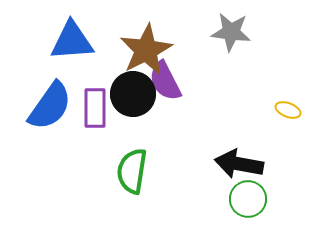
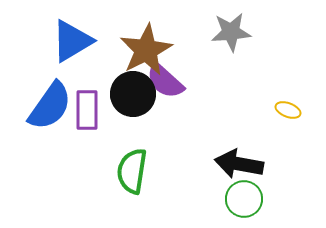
gray star: rotated 12 degrees counterclockwise
blue triangle: rotated 27 degrees counterclockwise
purple semicircle: rotated 21 degrees counterclockwise
purple rectangle: moved 8 px left, 2 px down
green circle: moved 4 px left
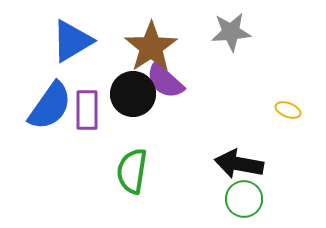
brown star: moved 5 px right, 3 px up; rotated 6 degrees counterclockwise
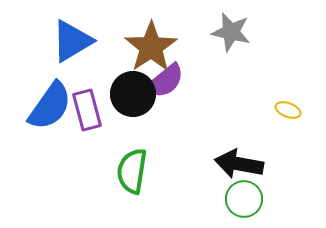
gray star: rotated 18 degrees clockwise
purple semicircle: rotated 81 degrees counterclockwise
purple rectangle: rotated 15 degrees counterclockwise
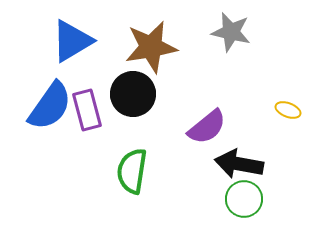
brown star: rotated 24 degrees clockwise
purple semicircle: moved 42 px right, 46 px down
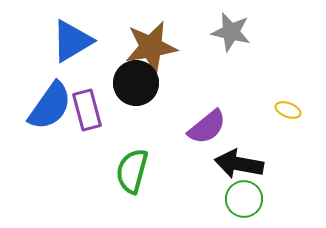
black circle: moved 3 px right, 11 px up
green semicircle: rotated 6 degrees clockwise
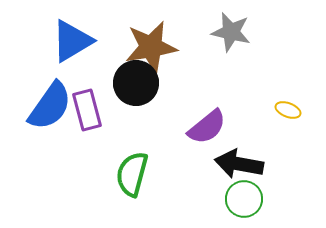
green semicircle: moved 3 px down
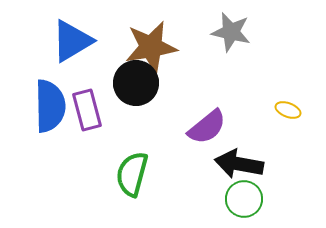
blue semicircle: rotated 36 degrees counterclockwise
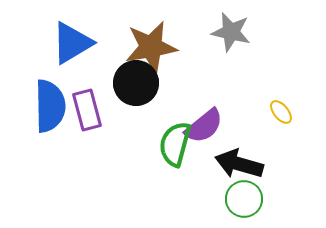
blue triangle: moved 2 px down
yellow ellipse: moved 7 px left, 2 px down; rotated 30 degrees clockwise
purple semicircle: moved 3 px left, 1 px up
black arrow: rotated 6 degrees clockwise
green semicircle: moved 43 px right, 30 px up
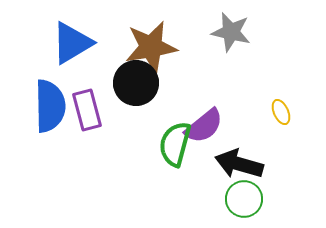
yellow ellipse: rotated 15 degrees clockwise
